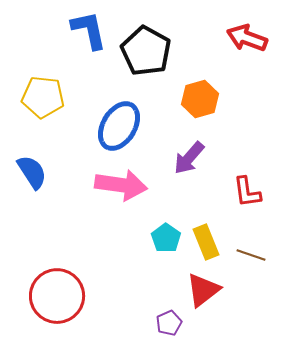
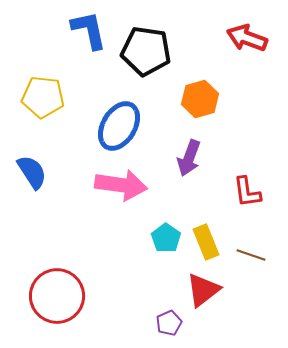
black pentagon: rotated 21 degrees counterclockwise
purple arrow: rotated 21 degrees counterclockwise
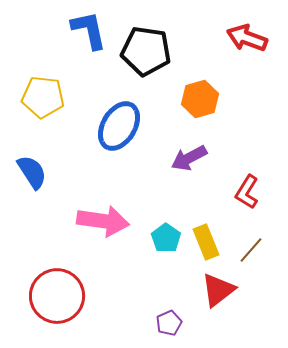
purple arrow: rotated 42 degrees clockwise
pink arrow: moved 18 px left, 36 px down
red L-shape: rotated 40 degrees clockwise
brown line: moved 5 px up; rotated 68 degrees counterclockwise
red triangle: moved 15 px right
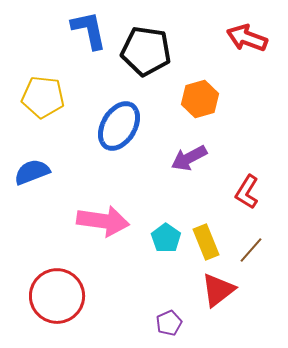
blue semicircle: rotated 78 degrees counterclockwise
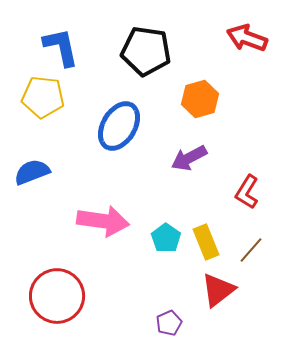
blue L-shape: moved 28 px left, 17 px down
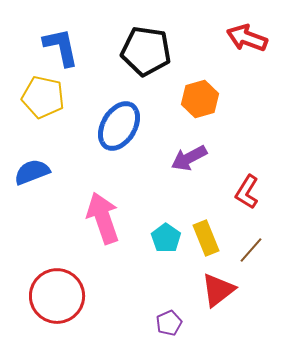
yellow pentagon: rotated 6 degrees clockwise
pink arrow: moved 3 px up; rotated 117 degrees counterclockwise
yellow rectangle: moved 4 px up
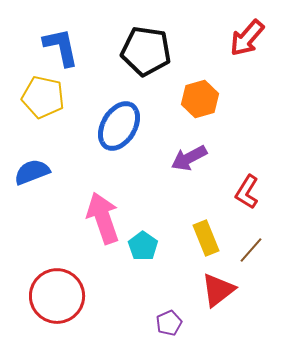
red arrow: rotated 69 degrees counterclockwise
cyan pentagon: moved 23 px left, 8 px down
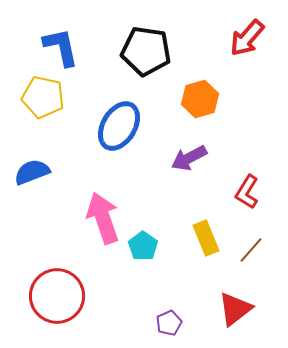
red triangle: moved 17 px right, 19 px down
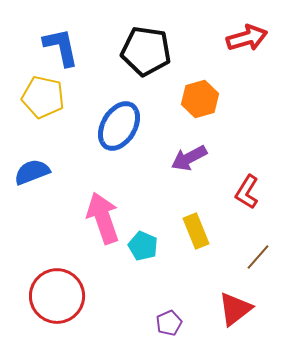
red arrow: rotated 147 degrees counterclockwise
yellow rectangle: moved 10 px left, 7 px up
cyan pentagon: rotated 12 degrees counterclockwise
brown line: moved 7 px right, 7 px down
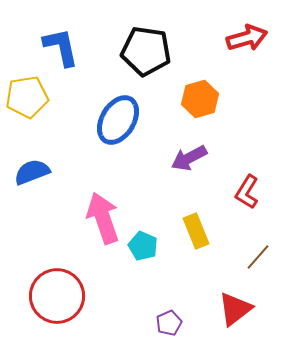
yellow pentagon: moved 16 px left; rotated 21 degrees counterclockwise
blue ellipse: moved 1 px left, 6 px up
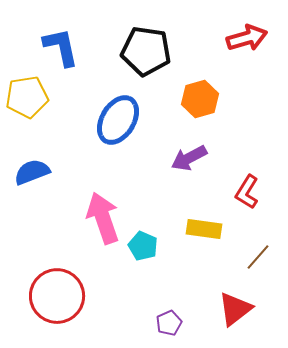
yellow rectangle: moved 8 px right, 2 px up; rotated 60 degrees counterclockwise
